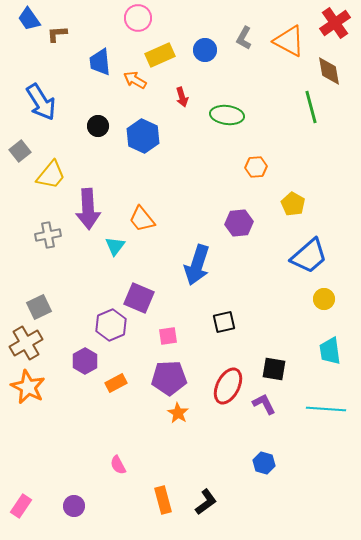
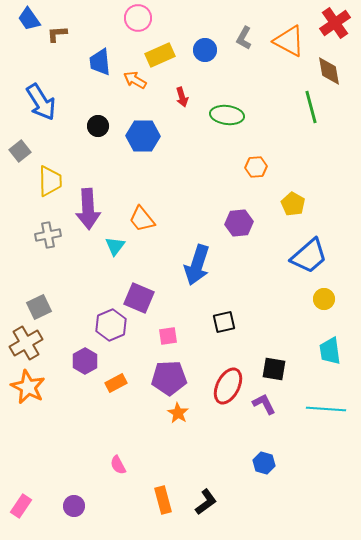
blue hexagon at (143, 136): rotated 24 degrees counterclockwise
yellow trapezoid at (51, 175): moved 1 px left, 6 px down; rotated 40 degrees counterclockwise
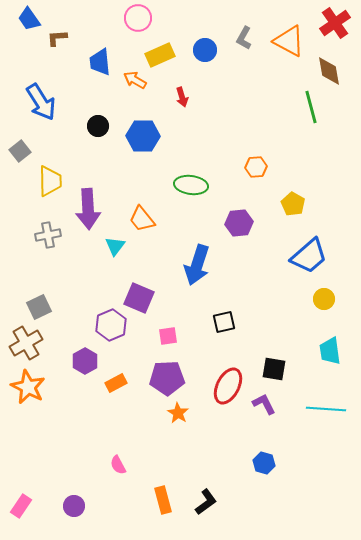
brown L-shape at (57, 34): moved 4 px down
green ellipse at (227, 115): moved 36 px left, 70 px down
purple pentagon at (169, 378): moved 2 px left
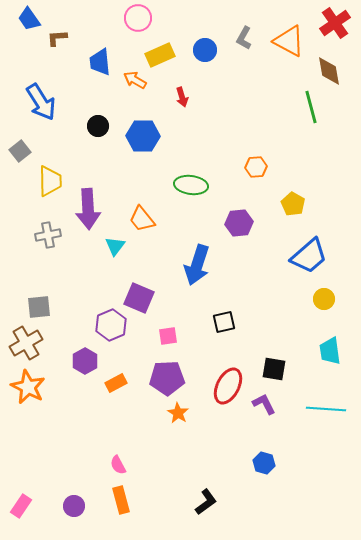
gray square at (39, 307): rotated 20 degrees clockwise
orange rectangle at (163, 500): moved 42 px left
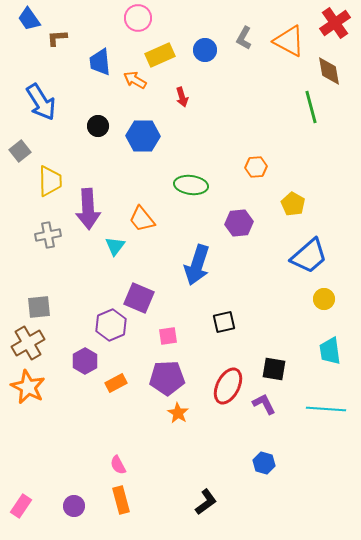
brown cross at (26, 343): moved 2 px right
